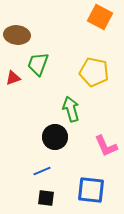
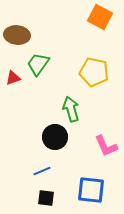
green trapezoid: rotated 15 degrees clockwise
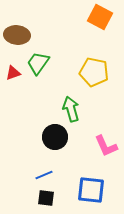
green trapezoid: moved 1 px up
red triangle: moved 5 px up
blue line: moved 2 px right, 4 px down
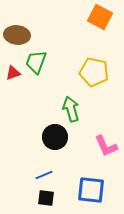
green trapezoid: moved 2 px left, 1 px up; rotated 15 degrees counterclockwise
